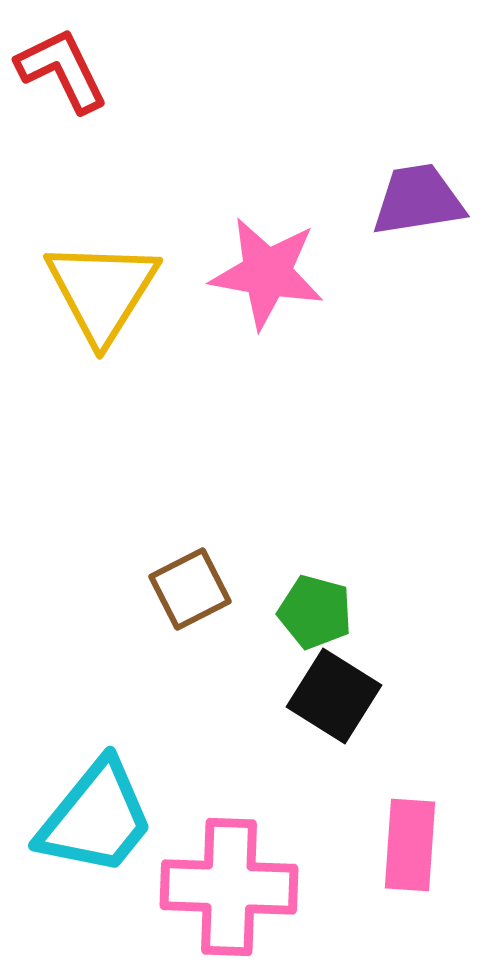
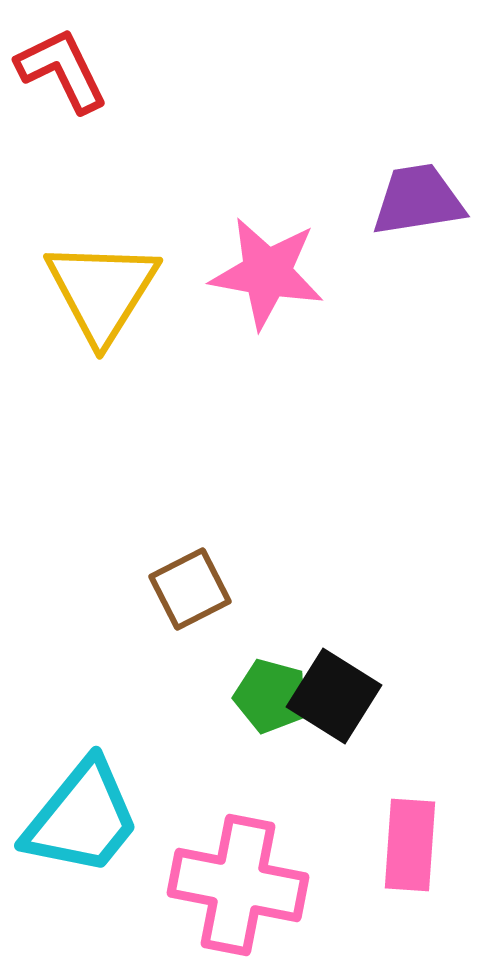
green pentagon: moved 44 px left, 84 px down
cyan trapezoid: moved 14 px left
pink cross: moved 9 px right, 2 px up; rotated 9 degrees clockwise
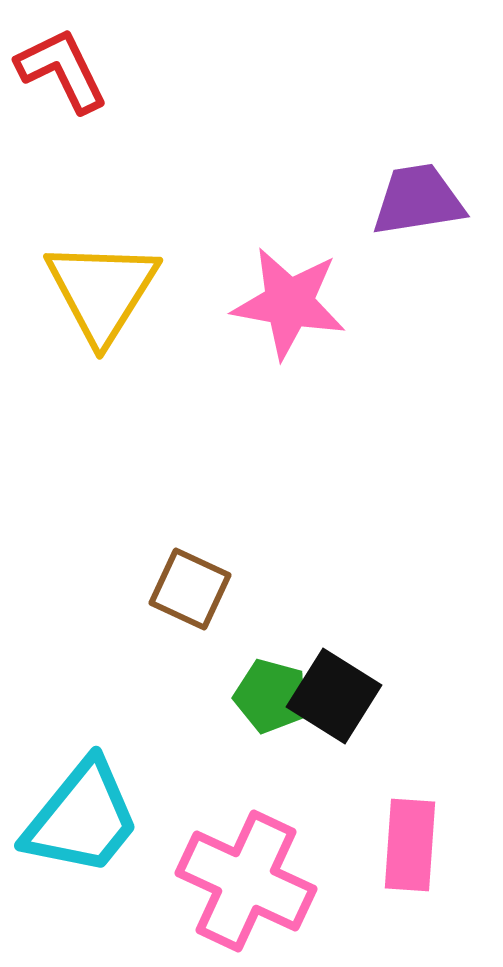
pink star: moved 22 px right, 30 px down
brown square: rotated 38 degrees counterclockwise
pink cross: moved 8 px right, 4 px up; rotated 14 degrees clockwise
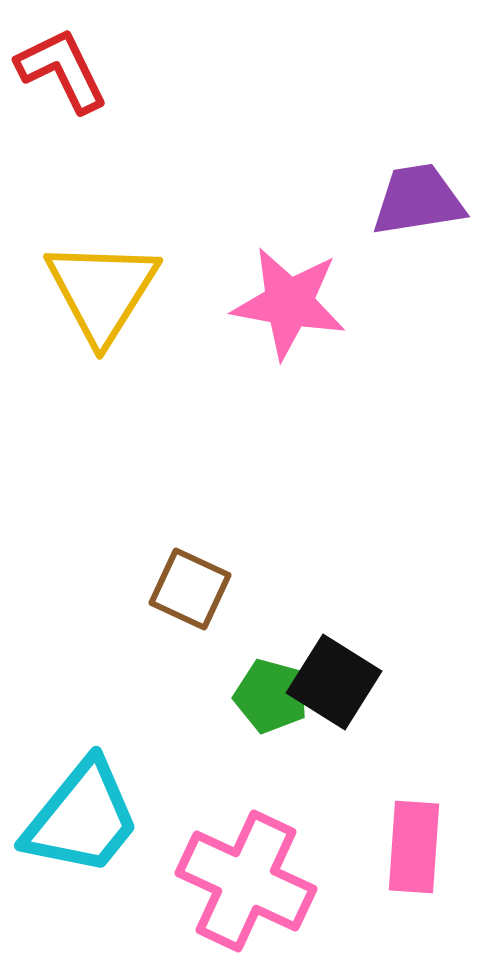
black square: moved 14 px up
pink rectangle: moved 4 px right, 2 px down
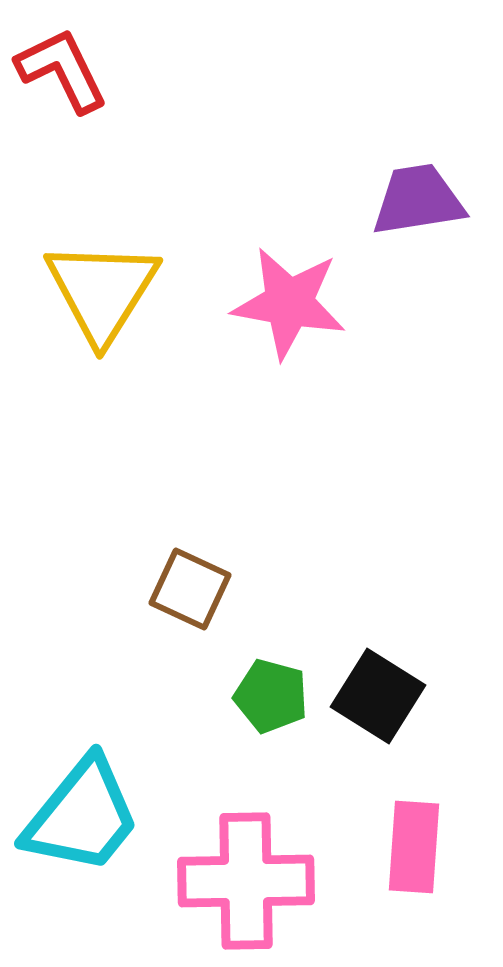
black square: moved 44 px right, 14 px down
cyan trapezoid: moved 2 px up
pink cross: rotated 26 degrees counterclockwise
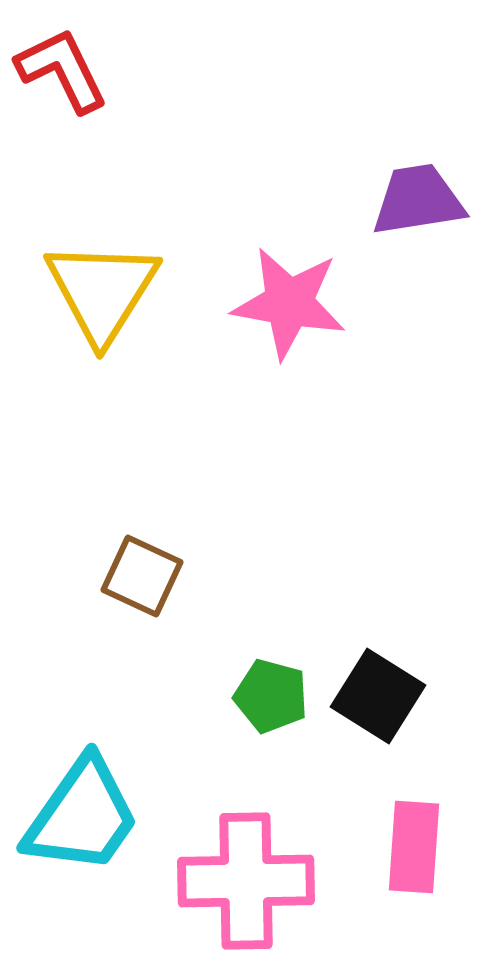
brown square: moved 48 px left, 13 px up
cyan trapezoid: rotated 4 degrees counterclockwise
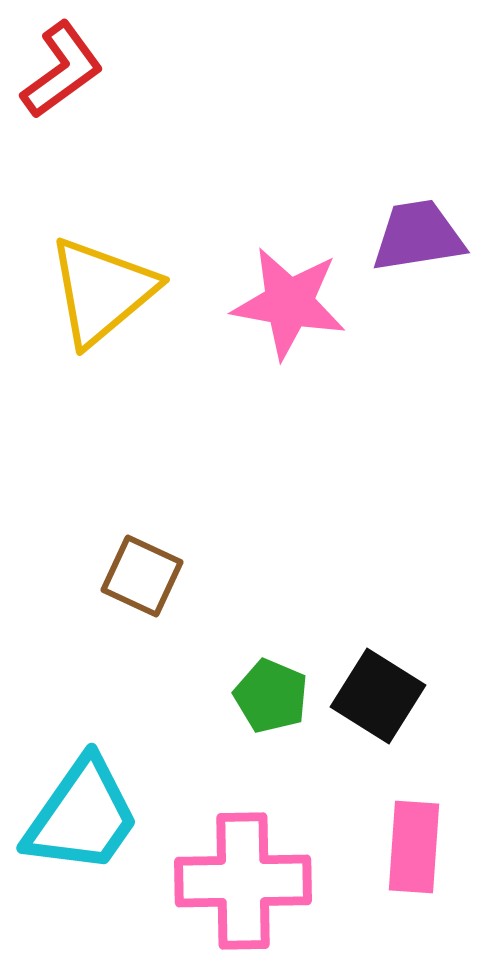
red L-shape: rotated 80 degrees clockwise
purple trapezoid: moved 36 px down
yellow triangle: rotated 18 degrees clockwise
green pentagon: rotated 8 degrees clockwise
pink cross: moved 3 px left
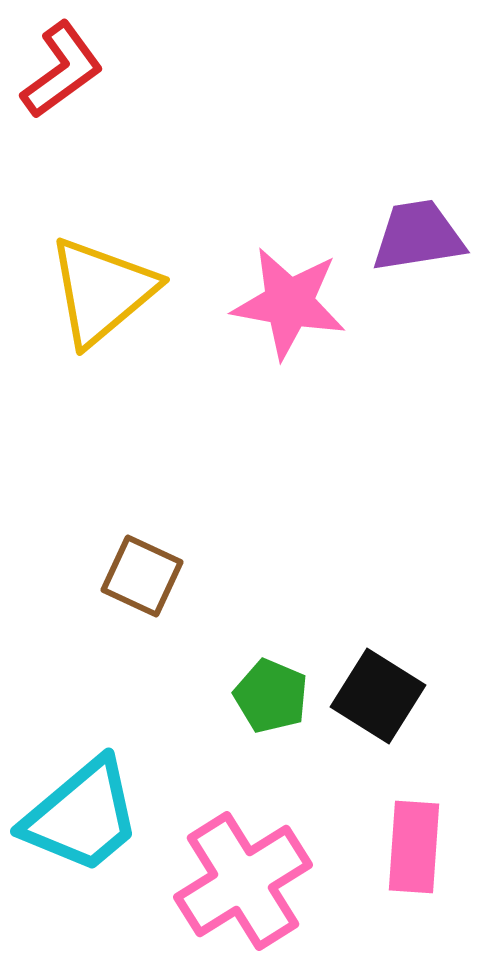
cyan trapezoid: rotated 15 degrees clockwise
pink cross: rotated 31 degrees counterclockwise
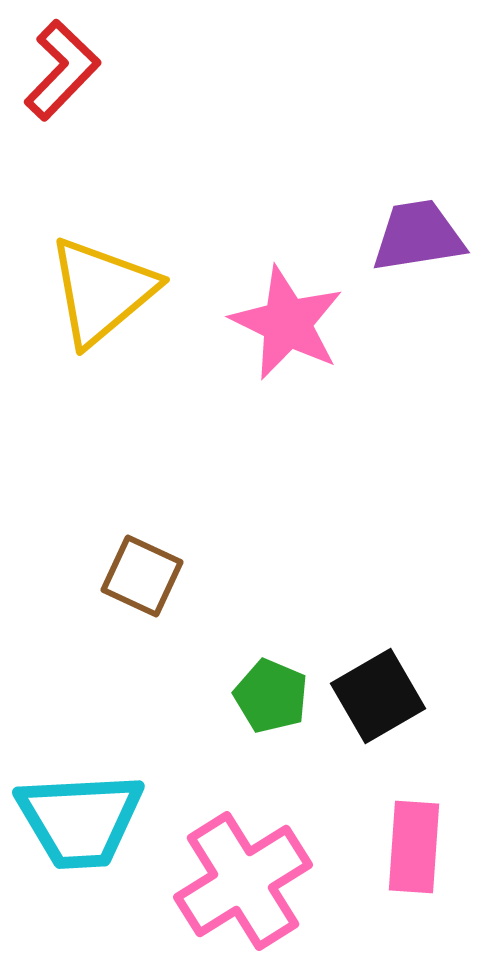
red L-shape: rotated 10 degrees counterclockwise
pink star: moved 2 px left, 20 px down; rotated 16 degrees clockwise
black square: rotated 28 degrees clockwise
cyan trapezoid: moved 2 px left, 4 px down; rotated 37 degrees clockwise
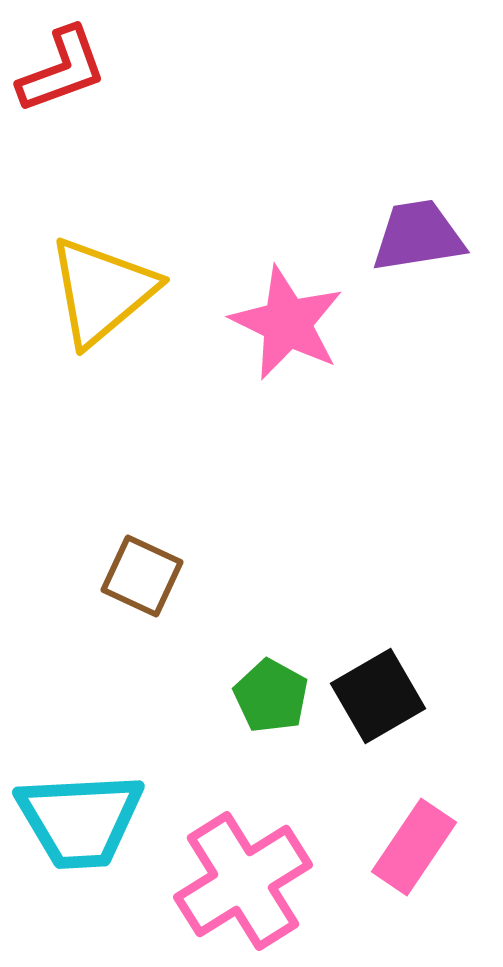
red L-shape: rotated 26 degrees clockwise
green pentagon: rotated 6 degrees clockwise
pink rectangle: rotated 30 degrees clockwise
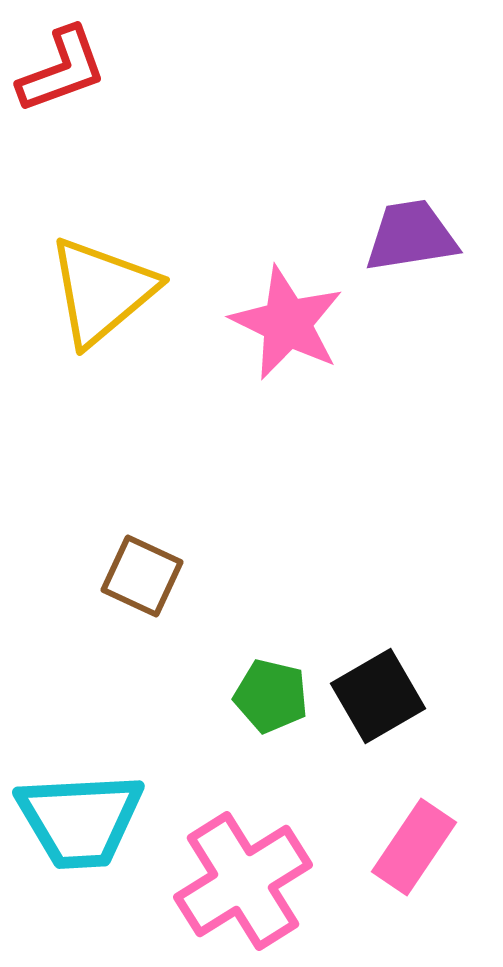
purple trapezoid: moved 7 px left
green pentagon: rotated 16 degrees counterclockwise
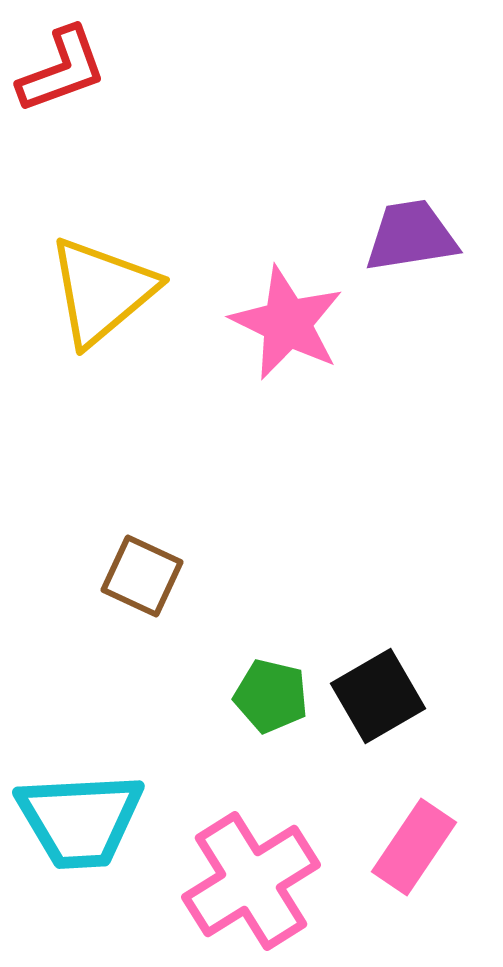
pink cross: moved 8 px right
